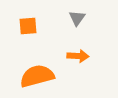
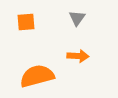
orange square: moved 2 px left, 4 px up
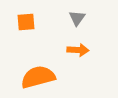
orange arrow: moved 6 px up
orange semicircle: moved 1 px right, 1 px down
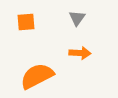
orange arrow: moved 2 px right, 3 px down
orange semicircle: moved 1 px left, 1 px up; rotated 12 degrees counterclockwise
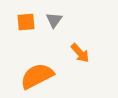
gray triangle: moved 23 px left, 2 px down
orange arrow: rotated 45 degrees clockwise
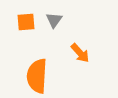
orange semicircle: rotated 60 degrees counterclockwise
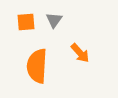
orange semicircle: moved 10 px up
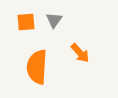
orange semicircle: moved 1 px down
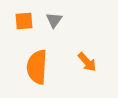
orange square: moved 2 px left, 1 px up
orange arrow: moved 7 px right, 9 px down
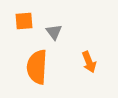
gray triangle: moved 12 px down; rotated 12 degrees counterclockwise
orange arrow: moved 2 px right; rotated 20 degrees clockwise
